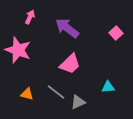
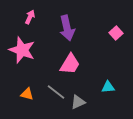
purple arrow: rotated 140 degrees counterclockwise
pink star: moved 4 px right
pink trapezoid: rotated 15 degrees counterclockwise
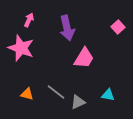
pink arrow: moved 1 px left, 3 px down
pink square: moved 2 px right, 6 px up
pink star: moved 1 px left, 2 px up
pink trapezoid: moved 14 px right, 6 px up
cyan triangle: moved 8 px down; rotated 16 degrees clockwise
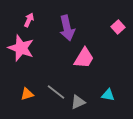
orange triangle: rotated 32 degrees counterclockwise
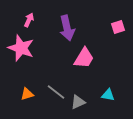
pink square: rotated 24 degrees clockwise
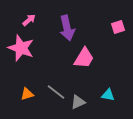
pink arrow: rotated 24 degrees clockwise
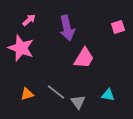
gray triangle: rotated 42 degrees counterclockwise
